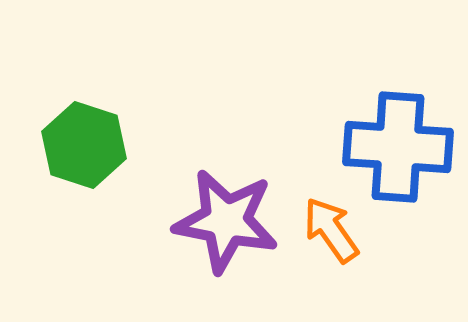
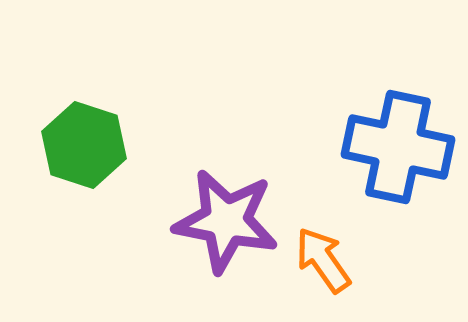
blue cross: rotated 8 degrees clockwise
orange arrow: moved 8 px left, 30 px down
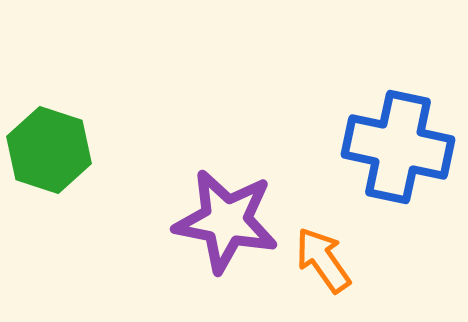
green hexagon: moved 35 px left, 5 px down
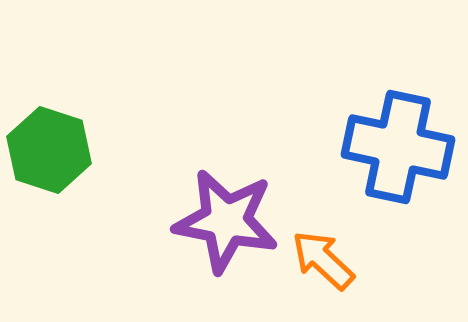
orange arrow: rotated 12 degrees counterclockwise
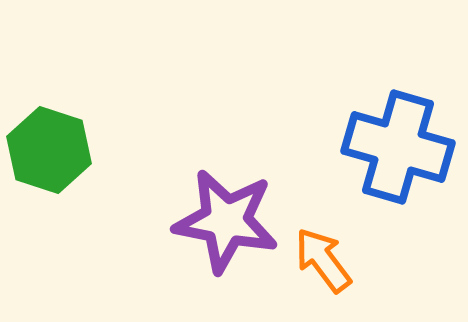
blue cross: rotated 4 degrees clockwise
orange arrow: rotated 10 degrees clockwise
